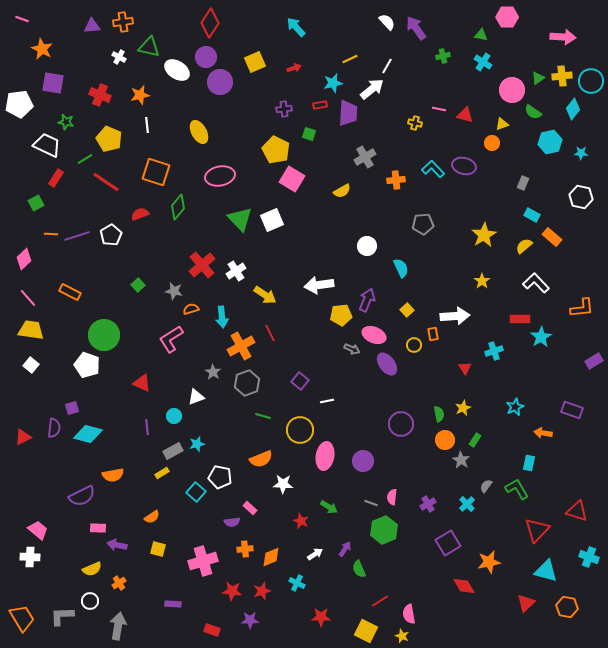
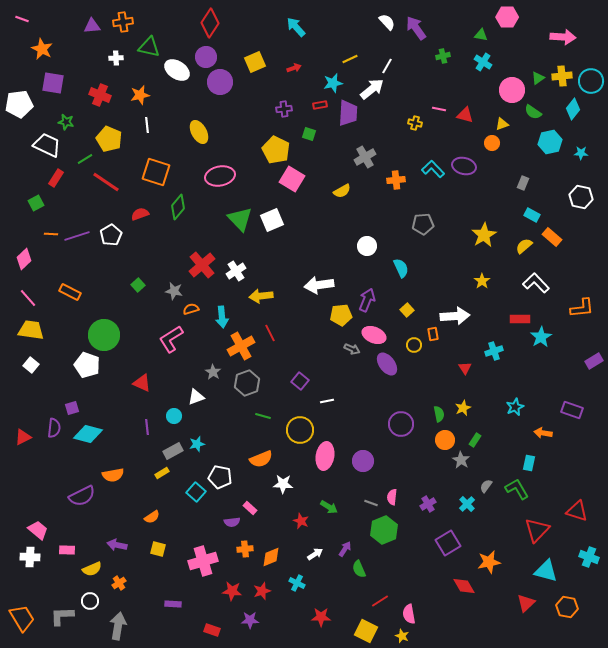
white cross at (119, 57): moved 3 px left, 1 px down; rotated 32 degrees counterclockwise
yellow arrow at (265, 295): moved 4 px left, 1 px down; rotated 140 degrees clockwise
pink rectangle at (98, 528): moved 31 px left, 22 px down
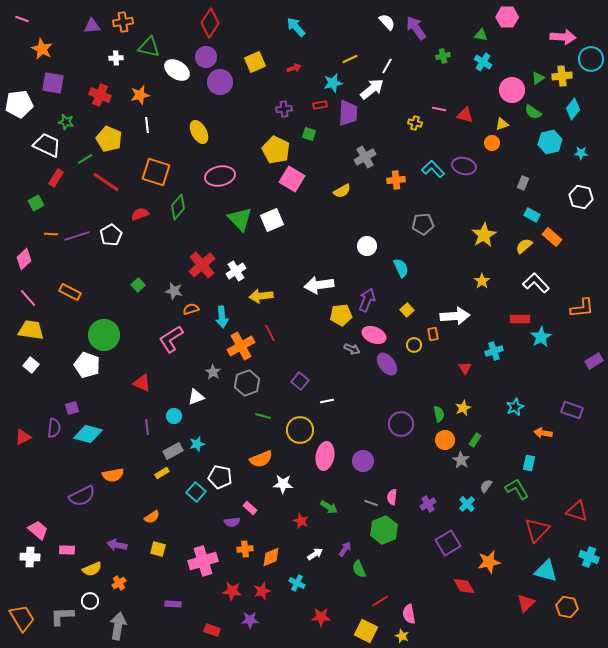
cyan circle at (591, 81): moved 22 px up
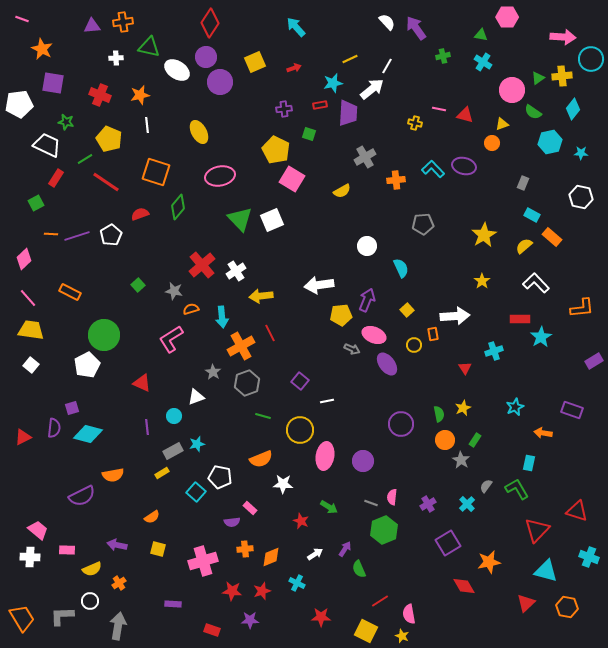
white pentagon at (87, 365): rotated 25 degrees clockwise
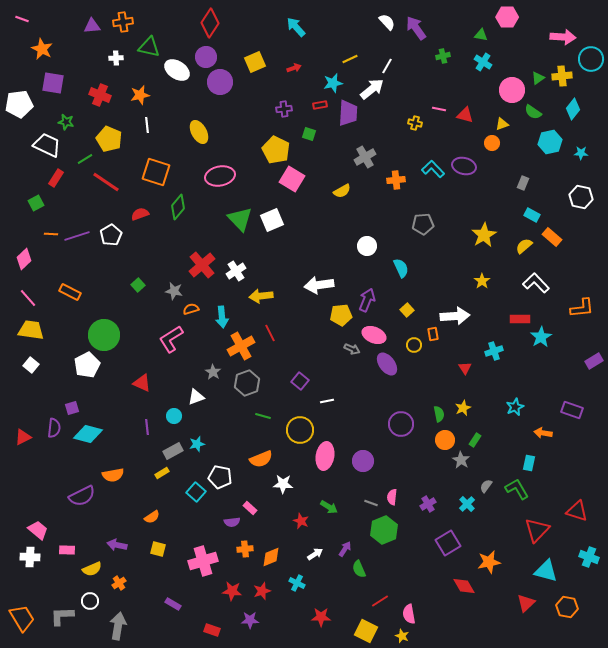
purple rectangle at (173, 604): rotated 28 degrees clockwise
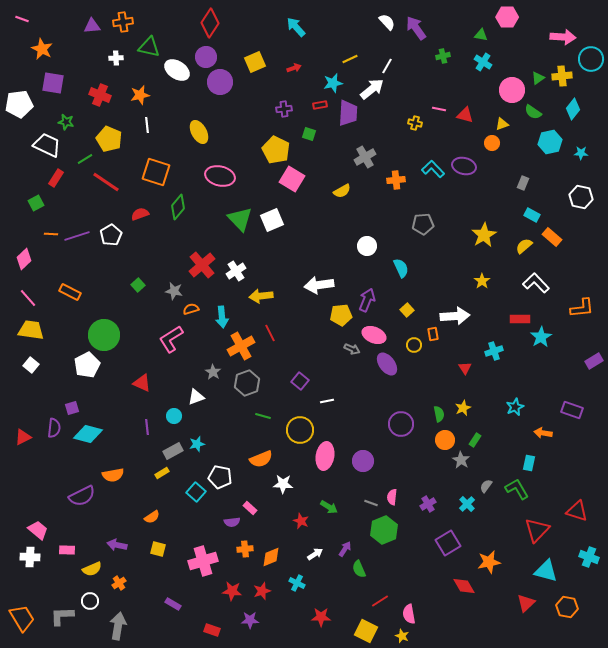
pink ellipse at (220, 176): rotated 24 degrees clockwise
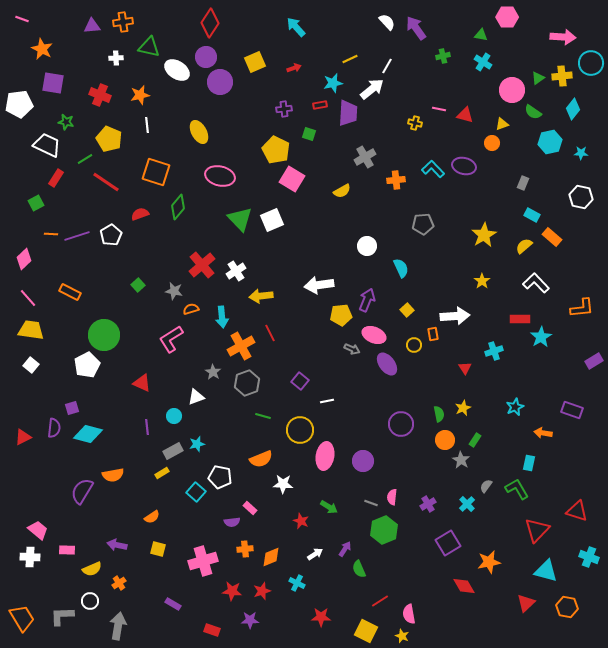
cyan circle at (591, 59): moved 4 px down
purple semicircle at (82, 496): moved 5 px up; rotated 148 degrees clockwise
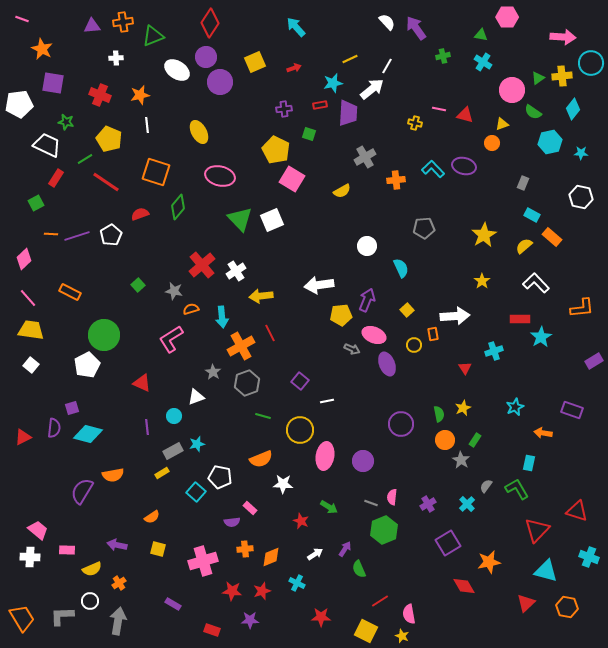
green triangle at (149, 47): moved 4 px right, 11 px up; rotated 35 degrees counterclockwise
gray pentagon at (423, 224): moved 1 px right, 4 px down
purple ellipse at (387, 364): rotated 15 degrees clockwise
gray arrow at (118, 626): moved 5 px up
